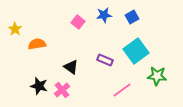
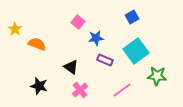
blue star: moved 8 px left, 23 px down
orange semicircle: rotated 30 degrees clockwise
pink cross: moved 18 px right
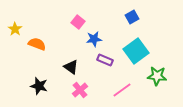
blue star: moved 2 px left, 1 px down
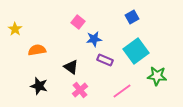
orange semicircle: moved 6 px down; rotated 30 degrees counterclockwise
pink line: moved 1 px down
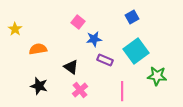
orange semicircle: moved 1 px right, 1 px up
pink line: rotated 54 degrees counterclockwise
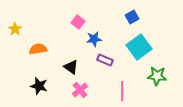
cyan square: moved 3 px right, 4 px up
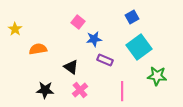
black star: moved 6 px right, 4 px down; rotated 12 degrees counterclockwise
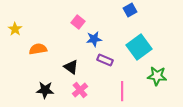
blue square: moved 2 px left, 7 px up
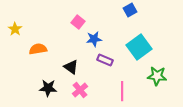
black star: moved 3 px right, 2 px up
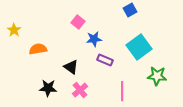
yellow star: moved 1 px left, 1 px down
